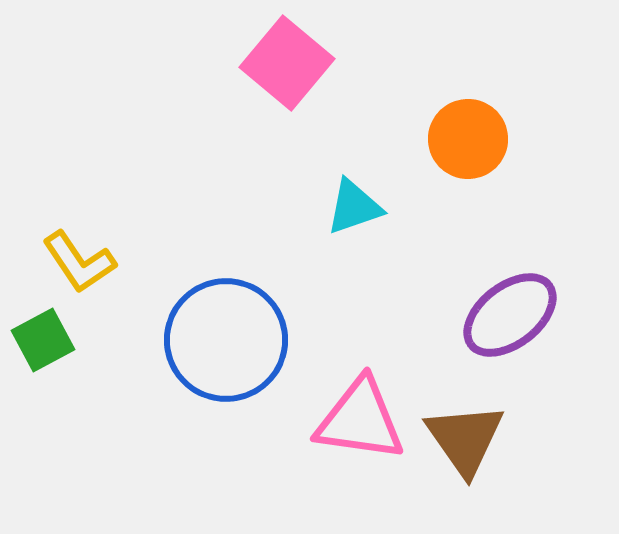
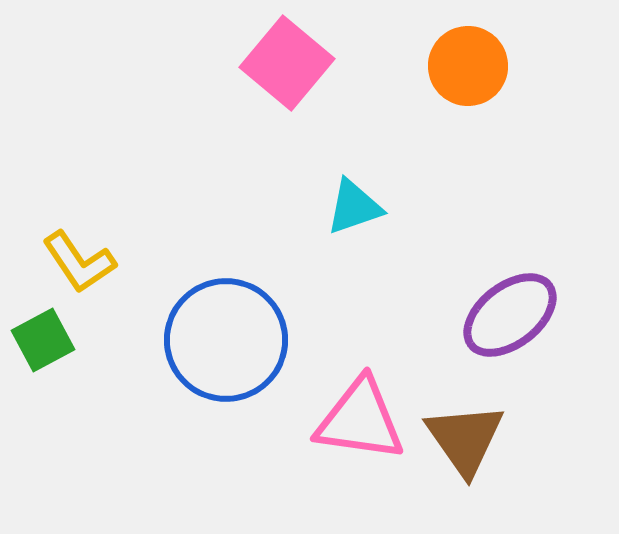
orange circle: moved 73 px up
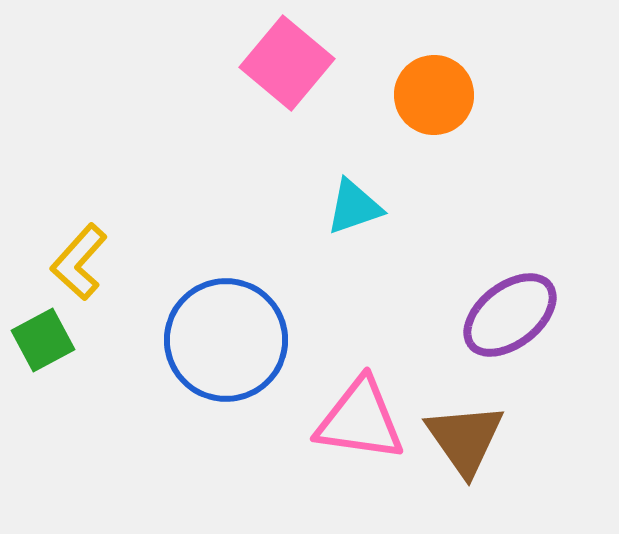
orange circle: moved 34 px left, 29 px down
yellow L-shape: rotated 76 degrees clockwise
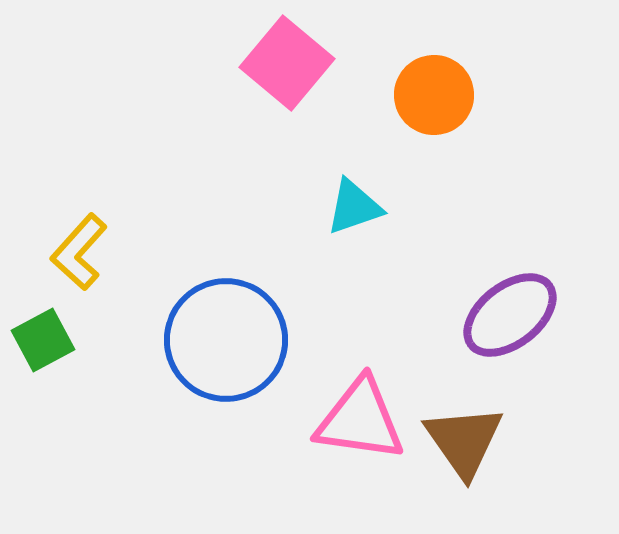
yellow L-shape: moved 10 px up
brown triangle: moved 1 px left, 2 px down
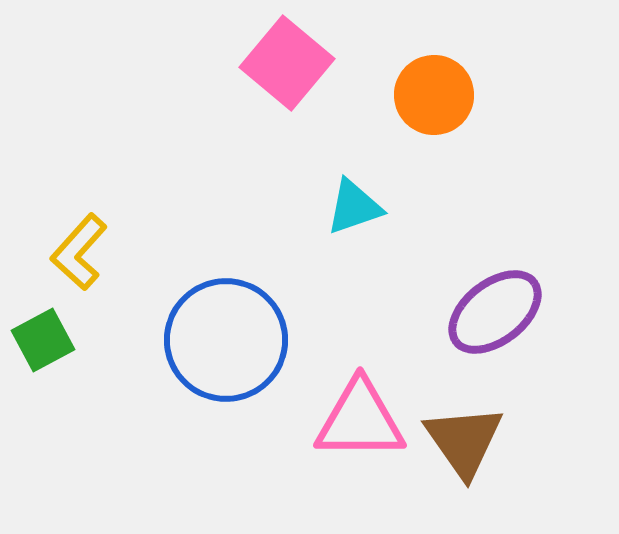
purple ellipse: moved 15 px left, 3 px up
pink triangle: rotated 8 degrees counterclockwise
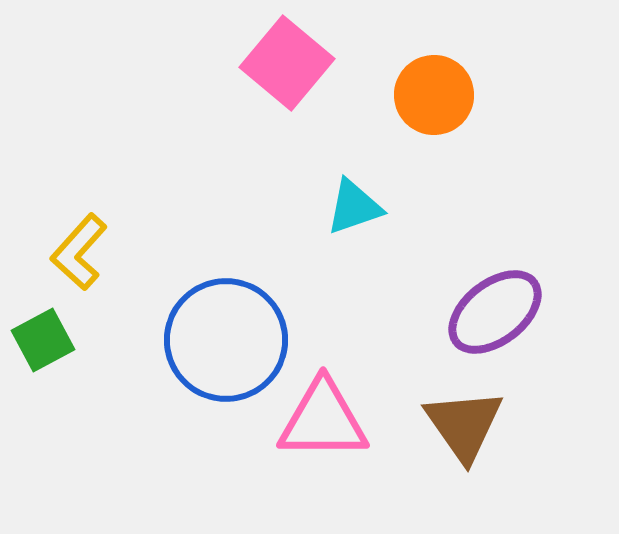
pink triangle: moved 37 px left
brown triangle: moved 16 px up
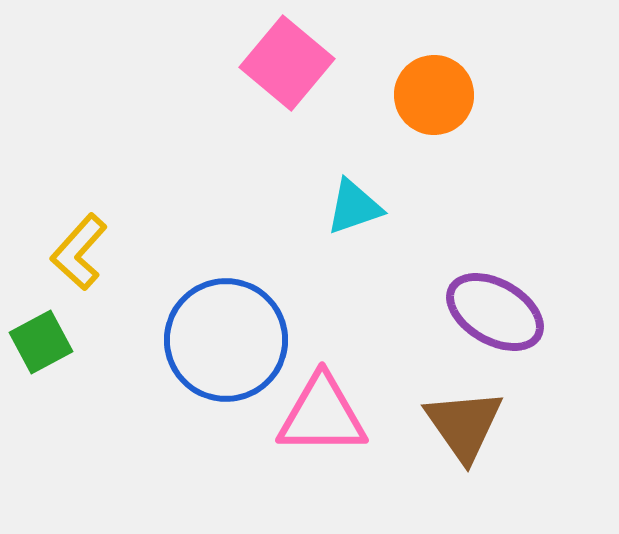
purple ellipse: rotated 68 degrees clockwise
green square: moved 2 px left, 2 px down
pink triangle: moved 1 px left, 5 px up
